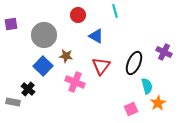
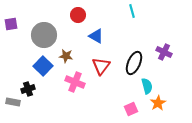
cyan line: moved 17 px right
black cross: rotated 32 degrees clockwise
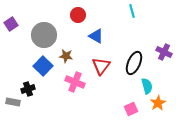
purple square: rotated 24 degrees counterclockwise
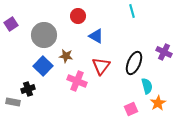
red circle: moved 1 px down
pink cross: moved 2 px right, 1 px up
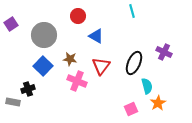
brown star: moved 4 px right, 3 px down
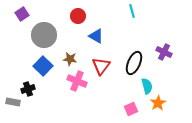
purple square: moved 11 px right, 10 px up
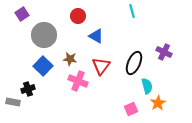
pink cross: moved 1 px right
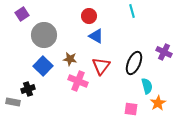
red circle: moved 11 px right
pink square: rotated 32 degrees clockwise
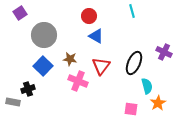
purple square: moved 2 px left, 1 px up
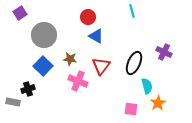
red circle: moved 1 px left, 1 px down
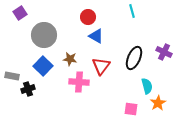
black ellipse: moved 5 px up
pink cross: moved 1 px right, 1 px down; rotated 18 degrees counterclockwise
gray rectangle: moved 1 px left, 26 px up
